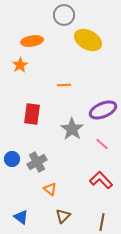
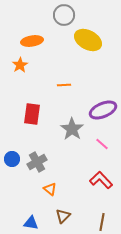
blue triangle: moved 10 px right, 6 px down; rotated 28 degrees counterclockwise
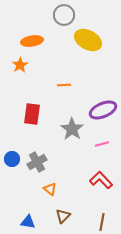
pink line: rotated 56 degrees counterclockwise
blue triangle: moved 3 px left, 1 px up
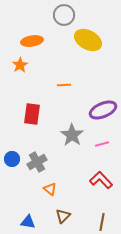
gray star: moved 6 px down
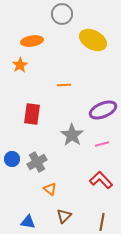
gray circle: moved 2 px left, 1 px up
yellow ellipse: moved 5 px right
brown triangle: moved 1 px right
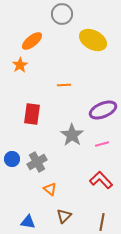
orange ellipse: rotated 30 degrees counterclockwise
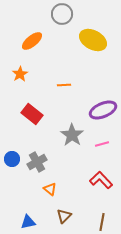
orange star: moved 9 px down
red rectangle: rotated 60 degrees counterclockwise
blue triangle: rotated 21 degrees counterclockwise
